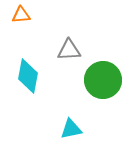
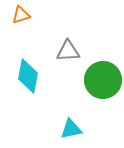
orange triangle: rotated 12 degrees counterclockwise
gray triangle: moved 1 px left, 1 px down
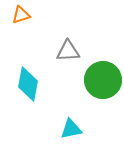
cyan diamond: moved 8 px down
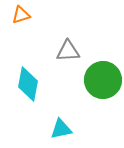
cyan triangle: moved 10 px left
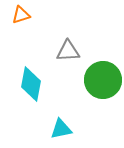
cyan diamond: moved 3 px right
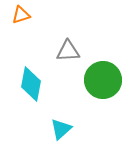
cyan triangle: rotated 30 degrees counterclockwise
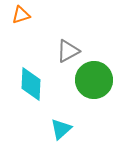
gray triangle: rotated 25 degrees counterclockwise
green circle: moved 9 px left
cyan diamond: rotated 8 degrees counterclockwise
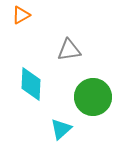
orange triangle: rotated 12 degrees counterclockwise
gray triangle: moved 1 px right, 1 px up; rotated 20 degrees clockwise
green circle: moved 1 px left, 17 px down
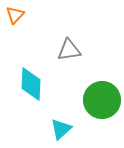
orange triangle: moved 6 px left; rotated 18 degrees counterclockwise
green circle: moved 9 px right, 3 px down
